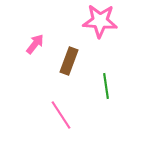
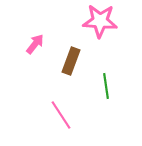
brown rectangle: moved 2 px right
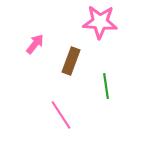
pink star: moved 1 px down
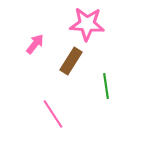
pink star: moved 13 px left, 2 px down
brown rectangle: rotated 12 degrees clockwise
pink line: moved 8 px left, 1 px up
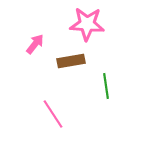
brown rectangle: rotated 48 degrees clockwise
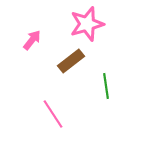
pink star: rotated 20 degrees counterclockwise
pink arrow: moved 3 px left, 4 px up
brown rectangle: rotated 28 degrees counterclockwise
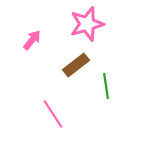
brown rectangle: moved 5 px right, 4 px down
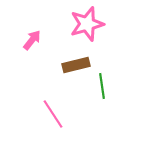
brown rectangle: rotated 24 degrees clockwise
green line: moved 4 px left
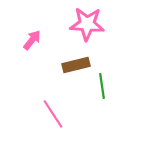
pink star: rotated 20 degrees clockwise
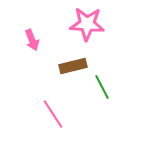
pink arrow: rotated 120 degrees clockwise
brown rectangle: moved 3 px left, 1 px down
green line: moved 1 px down; rotated 20 degrees counterclockwise
